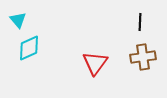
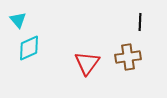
brown cross: moved 15 px left
red triangle: moved 8 px left
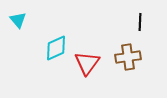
cyan diamond: moved 27 px right
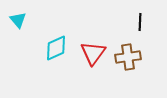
red triangle: moved 6 px right, 10 px up
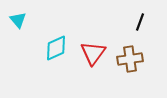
black line: rotated 18 degrees clockwise
brown cross: moved 2 px right, 2 px down
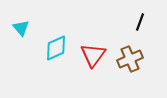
cyan triangle: moved 3 px right, 8 px down
red triangle: moved 2 px down
brown cross: rotated 15 degrees counterclockwise
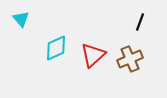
cyan triangle: moved 9 px up
red triangle: rotated 12 degrees clockwise
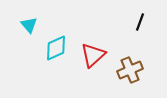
cyan triangle: moved 8 px right, 6 px down
brown cross: moved 11 px down
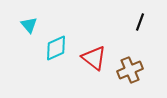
red triangle: moved 1 px right, 3 px down; rotated 40 degrees counterclockwise
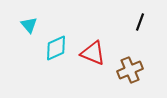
red triangle: moved 1 px left, 5 px up; rotated 16 degrees counterclockwise
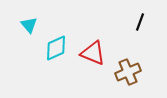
brown cross: moved 2 px left, 2 px down
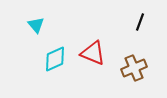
cyan triangle: moved 7 px right
cyan diamond: moved 1 px left, 11 px down
brown cross: moved 6 px right, 4 px up
